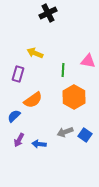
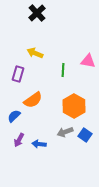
black cross: moved 11 px left; rotated 18 degrees counterclockwise
orange hexagon: moved 9 px down
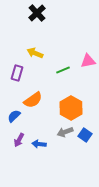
pink triangle: rotated 21 degrees counterclockwise
green line: rotated 64 degrees clockwise
purple rectangle: moved 1 px left, 1 px up
orange hexagon: moved 3 px left, 2 px down
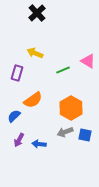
pink triangle: rotated 42 degrees clockwise
blue square: rotated 24 degrees counterclockwise
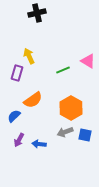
black cross: rotated 30 degrees clockwise
yellow arrow: moved 6 px left, 3 px down; rotated 42 degrees clockwise
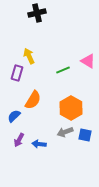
orange semicircle: rotated 24 degrees counterclockwise
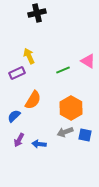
purple rectangle: rotated 49 degrees clockwise
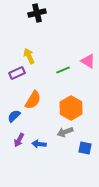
blue square: moved 13 px down
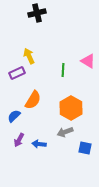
green line: rotated 64 degrees counterclockwise
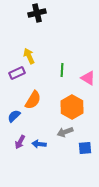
pink triangle: moved 17 px down
green line: moved 1 px left
orange hexagon: moved 1 px right, 1 px up
purple arrow: moved 1 px right, 2 px down
blue square: rotated 16 degrees counterclockwise
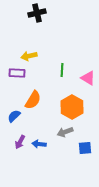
yellow arrow: rotated 77 degrees counterclockwise
purple rectangle: rotated 28 degrees clockwise
